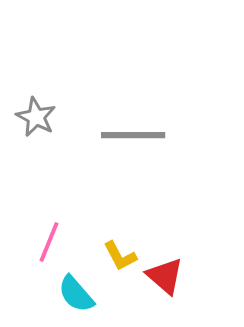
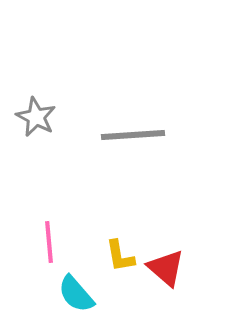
gray line: rotated 4 degrees counterclockwise
pink line: rotated 27 degrees counterclockwise
yellow L-shape: rotated 18 degrees clockwise
red triangle: moved 1 px right, 8 px up
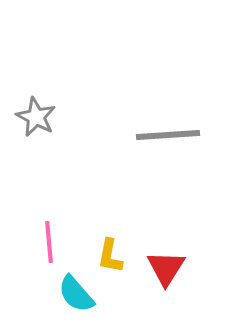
gray line: moved 35 px right
yellow L-shape: moved 10 px left; rotated 21 degrees clockwise
red triangle: rotated 21 degrees clockwise
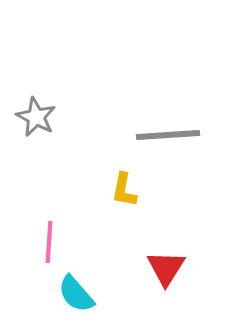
pink line: rotated 9 degrees clockwise
yellow L-shape: moved 14 px right, 66 px up
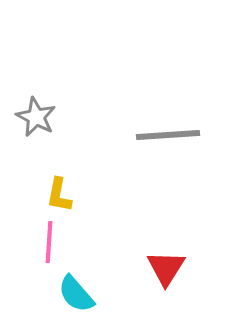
yellow L-shape: moved 65 px left, 5 px down
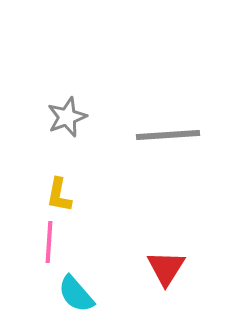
gray star: moved 31 px right; rotated 24 degrees clockwise
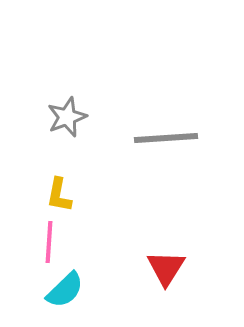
gray line: moved 2 px left, 3 px down
cyan semicircle: moved 11 px left, 4 px up; rotated 93 degrees counterclockwise
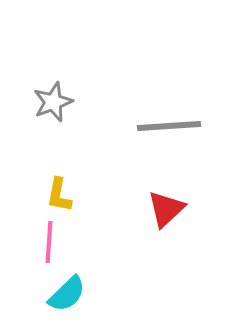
gray star: moved 14 px left, 15 px up
gray line: moved 3 px right, 12 px up
red triangle: moved 59 px up; rotated 15 degrees clockwise
cyan semicircle: moved 2 px right, 4 px down
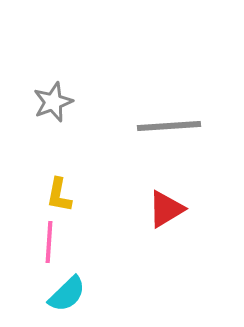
red triangle: rotated 12 degrees clockwise
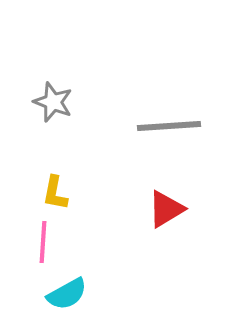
gray star: rotated 30 degrees counterclockwise
yellow L-shape: moved 4 px left, 2 px up
pink line: moved 6 px left
cyan semicircle: rotated 15 degrees clockwise
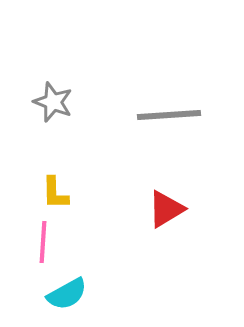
gray line: moved 11 px up
yellow L-shape: rotated 12 degrees counterclockwise
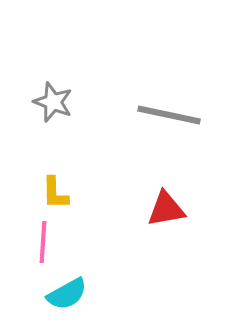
gray line: rotated 16 degrees clockwise
red triangle: rotated 21 degrees clockwise
